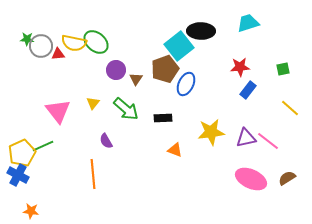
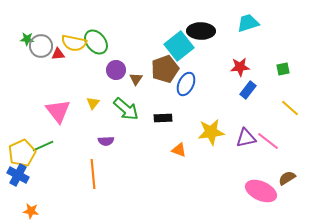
green ellipse: rotated 10 degrees clockwise
purple semicircle: rotated 63 degrees counterclockwise
orange triangle: moved 4 px right
pink ellipse: moved 10 px right, 12 px down
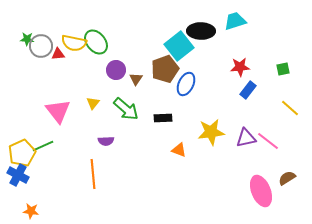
cyan trapezoid: moved 13 px left, 2 px up
pink ellipse: rotated 44 degrees clockwise
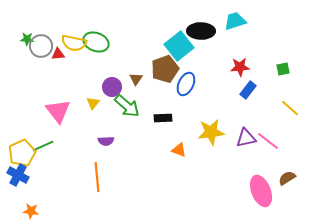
green ellipse: rotated 30 degrees counterclockwise
purple circle: moved 4 px left, 17 px down
green arrow: moved 1 px right, 3 px up
orange line: moved 4 px right, 3 px down
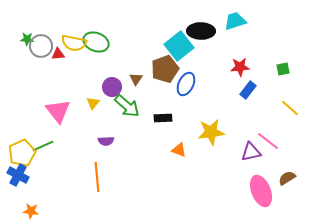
purple triangle: moved 5 px right, 14 px down
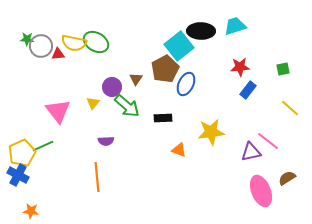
cyan trapezoid: moved 5 px down
green ellipse: rotated 10 degrees clockwise
brown pentagon: rotated 8 degrees counterclockwise
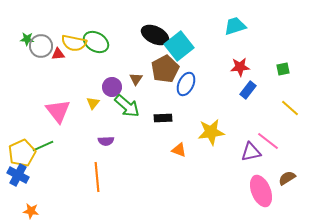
black ellipse: moved 46 px left, 4 px down; rotated 24 degrees clockwise
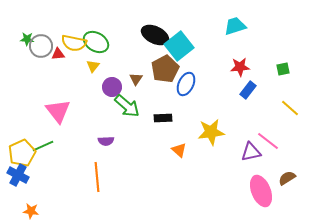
yellow triangle: moved 37 px up
orange triangle: rotated 21 degrees clockwise
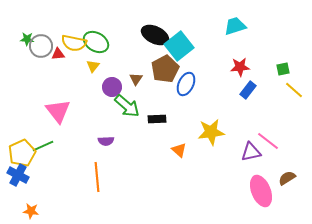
yellow line: moved 4 px right, 18 px up
black rectangle: moved 6 px left, 1 px down
